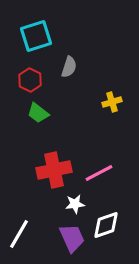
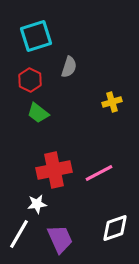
white star: moved 38 px left
white diamond: moved 9 px right, 3 px down
purple trapezoid: moved 12 px left, 1 px down
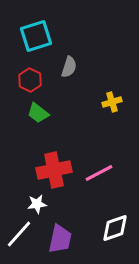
white line: rotated 12 degrees clockwise
purple trapezoid: rotated 36 degrees clockwise
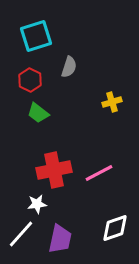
white line: moved 2 px right
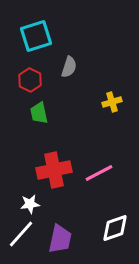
green trapezoid: moved 1 px right; rotated 40 degrees clockwise
white star: moved 7 px left
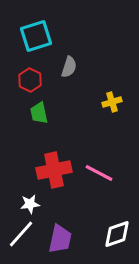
pink line: rotated 56 degrees clockwise
white diamond: moved 2 px right, 6 px down
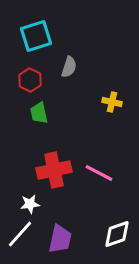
yellow cross: rotated 30 degrees clockwise
white line: moved 1 px left
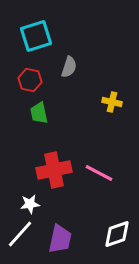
red hexagon: rotated 15 degrees counterclockwise
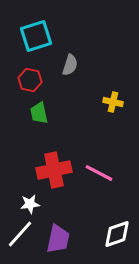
gray semicircle: moved 1 px right, 2 px up
yellow cross: moved 1 px right
purple trapezoid: moved 2 px left
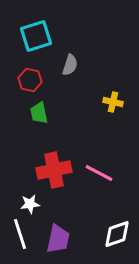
white line: rotated 60 degrees counterclockwise
